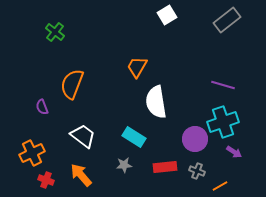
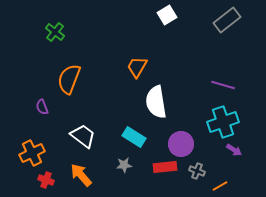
orange semicircle: moved 3 px left, 5 px up
purple circle: moved 14 px left, 5 px down
purple arrow: moved 2 px up
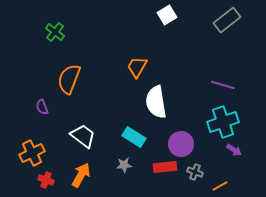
gray cross: moved 2 px left, 1 px down
orange arrow: rotated 70 degrees clockwise
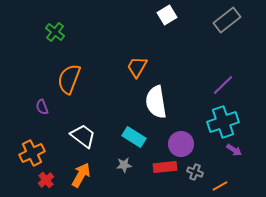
purple line: rotated 60 degrees counterclockwise
red cross: rotated 28 degrees clockwise
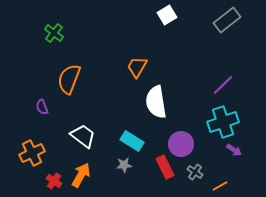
green cross: moved 1 px left, 1 px down
cyan rectangle: moved 2 px left, 4 px down
red rectangle: rotated 70 degrees clockwise
gray cross: rotated 14 degrees clockwise
red cross: moved 8 px right, 1 px down; rotated 14 degrees counterclockwise
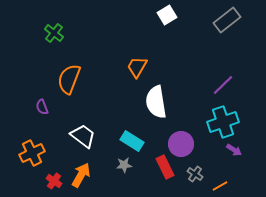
gray cross: moved 2 px down
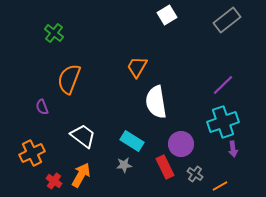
purple arrow: moved 1 px left, 1 px up; rotated 49 degrees clockwise
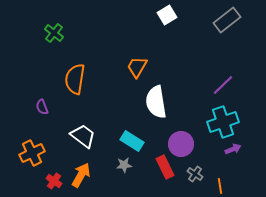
orange semicircle: moved 6 px right; rotated 12 degrees counterclockwise
purple arrow: rotated 105 degrees counterclockwise
orange line: rotated 70 degrees counterclockwise
